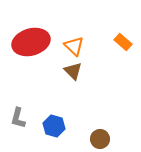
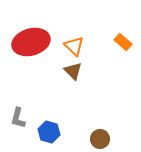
blue hexagon: moved 5 px left, 6 px down
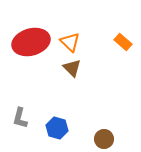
orange triangle: moved 4 px left, 4 px up
brown triangle: moved 1 px left, 3 px up
gray L-shape: moved 2 px right
blue hexagon: moved 8 px right, 4 px up
brown circle: moved 4 px right
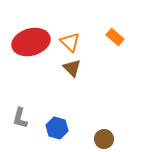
orange rectangle: moved 8 px left, 5 px up
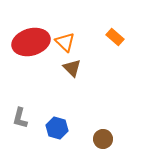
orange triangle: moved 5 px left
brown circle: moved 1 px left
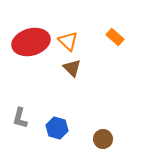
orange triangle: moved 3 px right, 1 px up
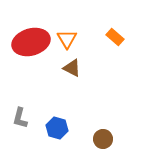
orange triangle: moved 1 px left, 2 px up; rotated 15 degrees clockwise
brown triangle: rotated 18 degrees counterclockwise
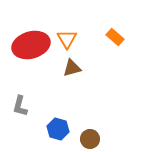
red ellipse: moved 3 px down
brown triangle: rotated 42 degrees counterclockwise
gray L-shape: moved 12 px up
blue hexagon: moved 1 px right, 1 px down
brown circle: moved 13 px left
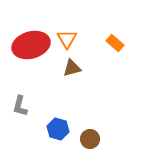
orange rectangle: moved 6 px down
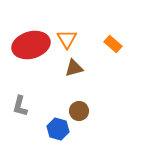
orange rectangle: moved 2 px left, 1 px down
brown triangle: moved 2 px right
brown circle: moved 11 px left, 28 px up
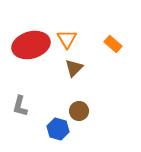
brown triangle: rotated 30 degrees counterclockwise
